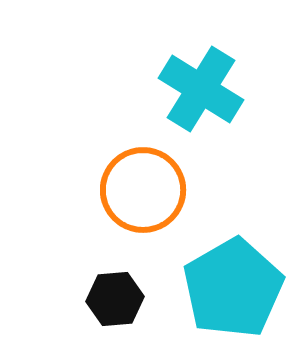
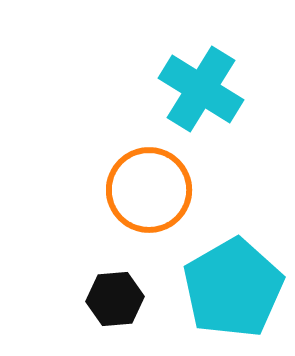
orange circle: moved 6 px right
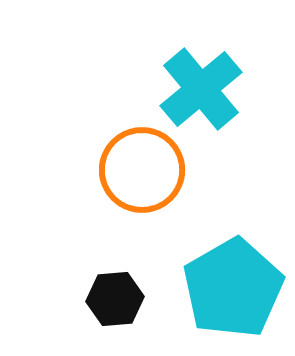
cyan cross: rotated 18 degrees clockwise
orange circle: moved 7 px left, 20 px up
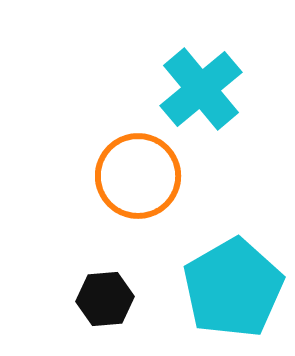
orange circle: moved 4 px left, 6 px down
black hexagon: moved 10 px left
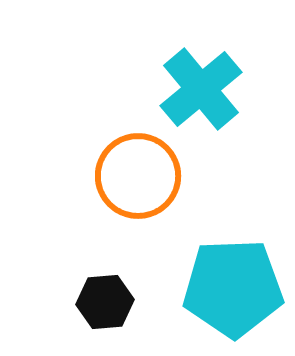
cyan pentagon: rotated 28 degrees clockwise
black hexagon: moved 3 px down
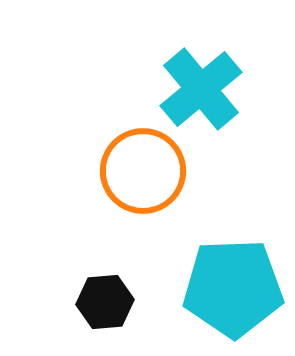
orange circle: moved 5 px right, 5 px up
